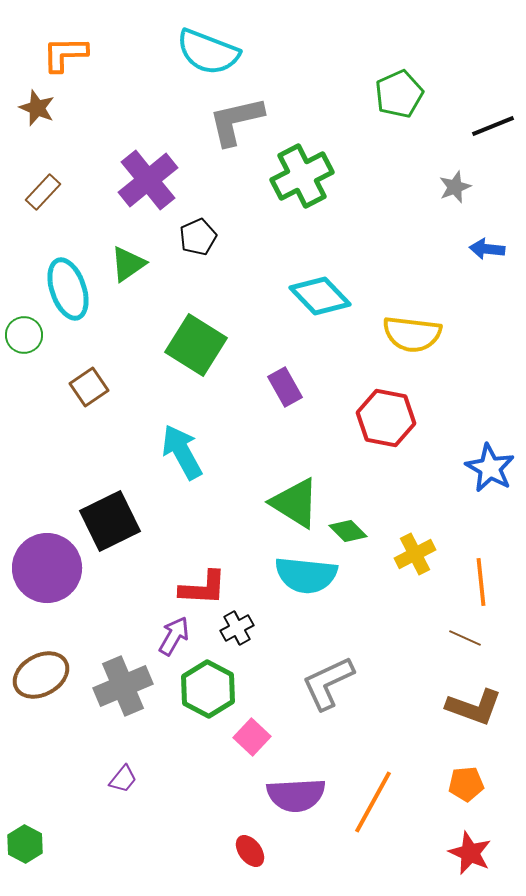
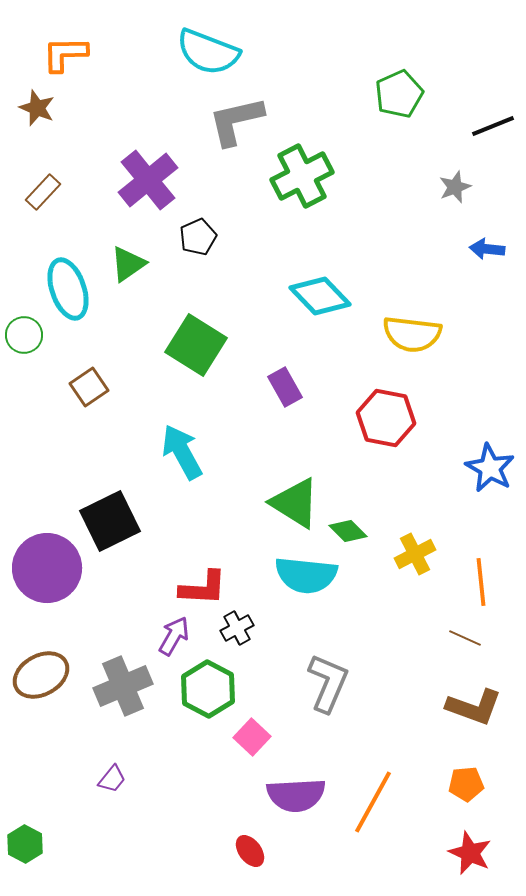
gray L-shape at (328, 683): rotated 138 degrees clockwise
purple trapezoid at (123, 779): moved 11 px left
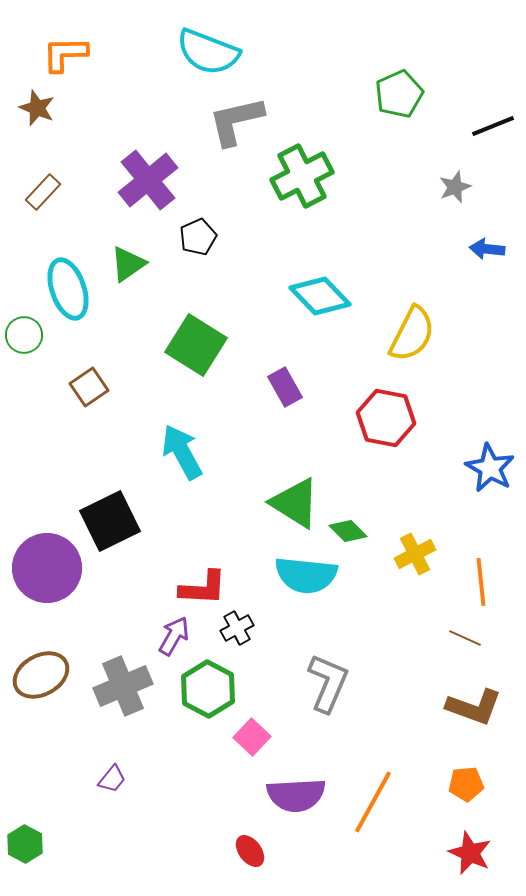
yellow semicircle at (412, 334): rotated 70 degrees counterclockwise
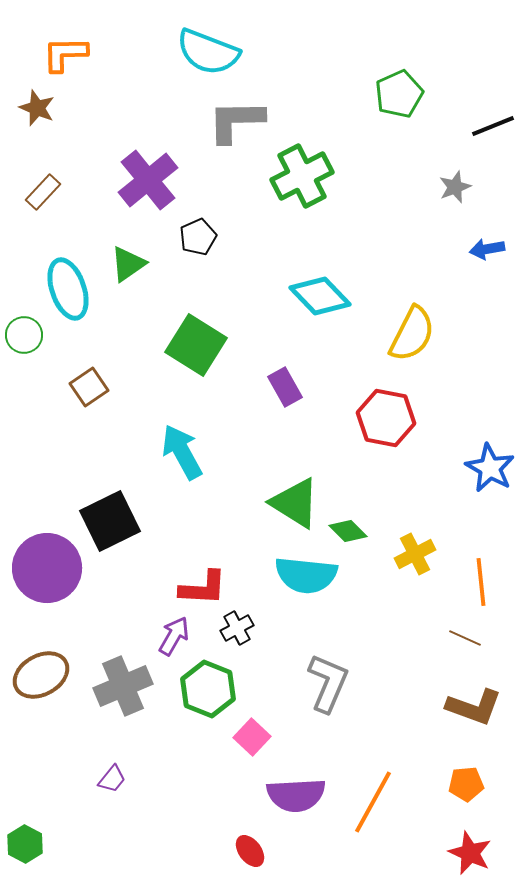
gray L-shape at (236, 121): rotated 12 degrees clockwise
blue arrow at (487, 249): rotated 16 degrees counterclockwise
green hexagon at (208, 689): rotated 6 degrees counterclockwise
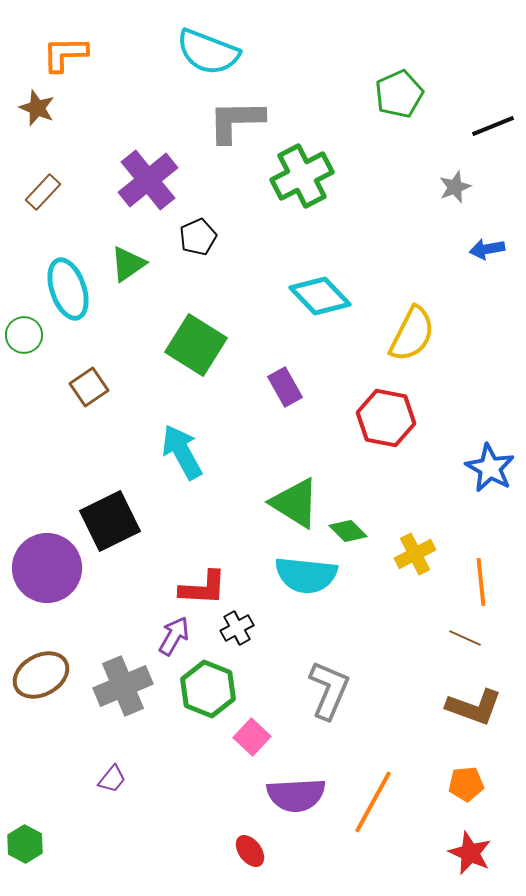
gray L-shape at (328, 683): moved 1 px right, 7 px down
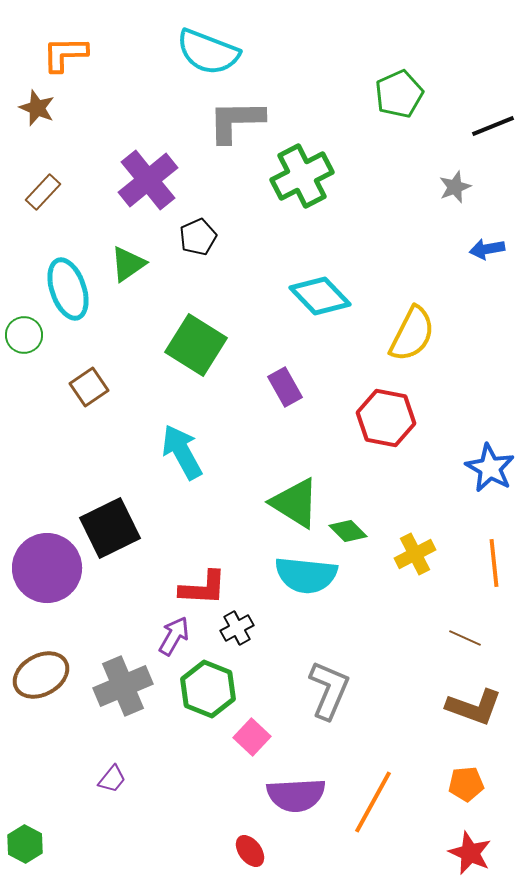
black square at (110, 521): moved 7 px down
orange line at (481, 582): moved 13 px right, 19 px up
